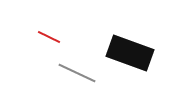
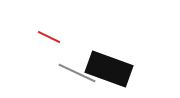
black rectangle: moved 21 px left, 16 px down
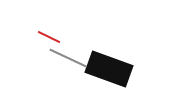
gray line: moved 9 px left, 15 px up
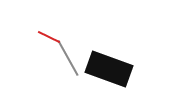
gray line: rotated 36 degrees clockwise
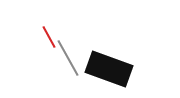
red line: rotated 35 degrees clockwise
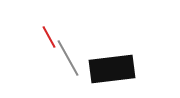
black rectangle: moved 3 px right; rotated 27 degrees counterclockwise
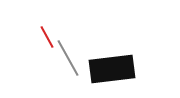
red line: moved 2 px left
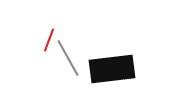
red line: moved 2 px right, 3 px down; rotated 50 degrees clockwise
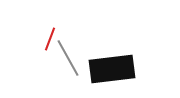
red line: moved 1 px right, 1 px up
